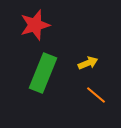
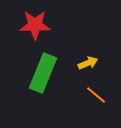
red star: rotated 16 degrees clockwise
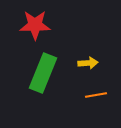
yellow arrow: rotated 18 degrees clockwise
orange line: rotated 50 degrees counterclockwise
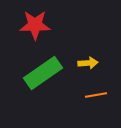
green rectangle: rotated 33 degrees clockwise
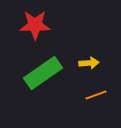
yellow arrow: moved 1 px right
orange line: rotated 10 degrees counterclockwise
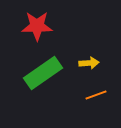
red star: moved 2 px right, 1 px down
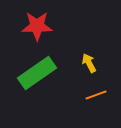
yellow arrow: rotated 114 degrees counterclockwise
green rectangle: moved 6 px left
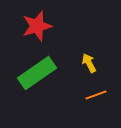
red star: rotated 16 degrees counterclockwise
